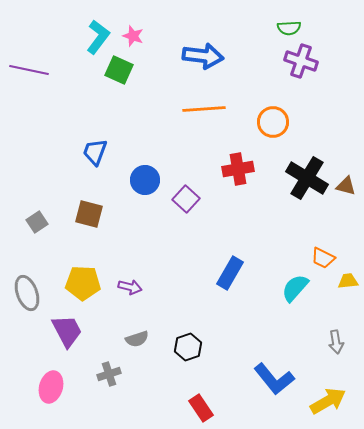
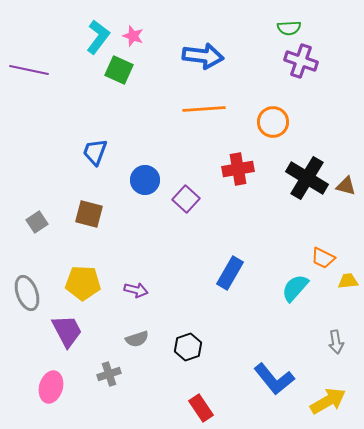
purple arrow: moved 6 px right, 3 px down
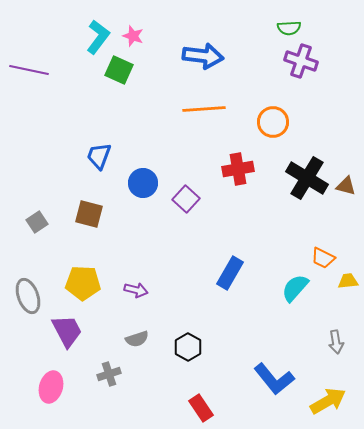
blue trapezoid: moved 4 px right, 4 px down
blue circle: moved 2 px left, 3 px down
gray ellipse: moved 1 px right, 3 px down
black hexagon: rotated 12 degrees counterclockwise
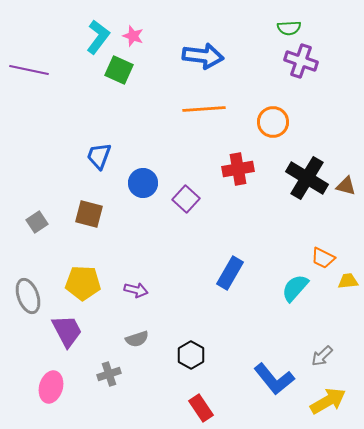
gray arrow: moved 14 px left, 14 px down; rotated 55 degrees clockwise
black hexagon: moved 3 px right, 8 px down
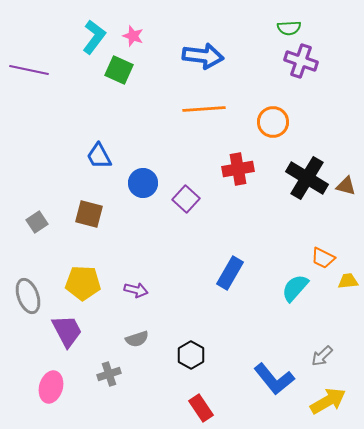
cyan L-shape: moved 4 px left
blue trapezoid: rotated 48 degrees counterclockwise
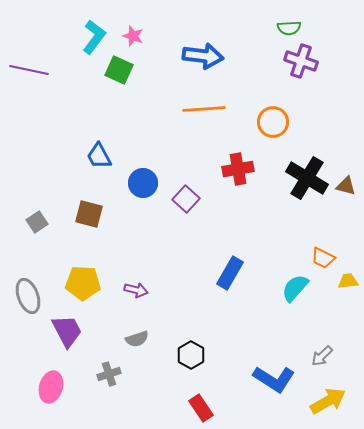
blue L-shape: rotated 18 degrees counterclockwise
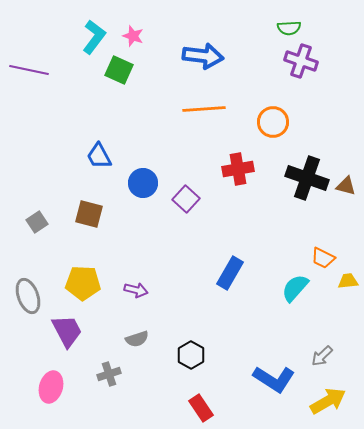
black cross: rotated 12 degrees counterclockwise
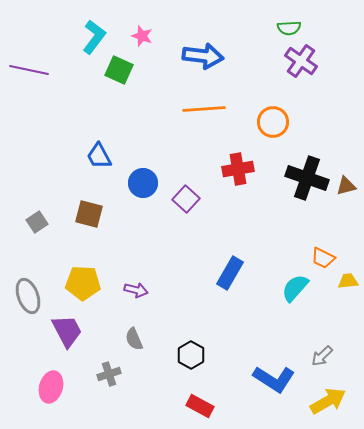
pink star: moved 9 px right
purple cross: rotated 16 degrees clockwise
brown triangle: rotated 30 degrees counterclockwise
gray semicircle: moved 3 px left; rotated 85 degrees clockwise
red rectangle: moved 1 px left, 2 px up; rotated 28 degrees counterclockwise
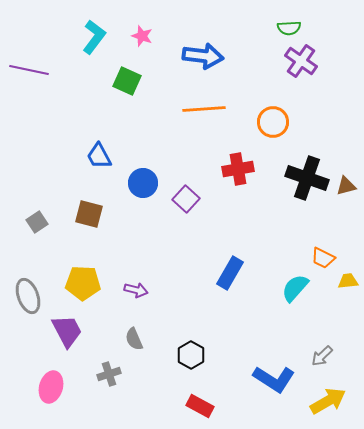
green square: moved 8 px right, 11 px down
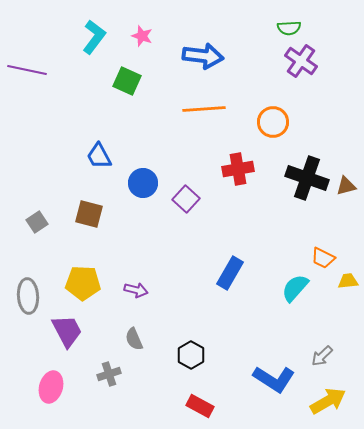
purple line: moved 2 px left
gray ellipse: rotated 16 degrees clockwise
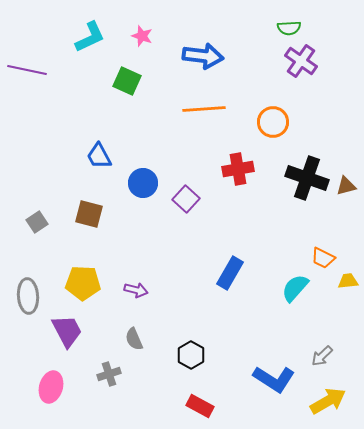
cyan L-shape: moved 4 px left; rotated 28 degrees clockwise
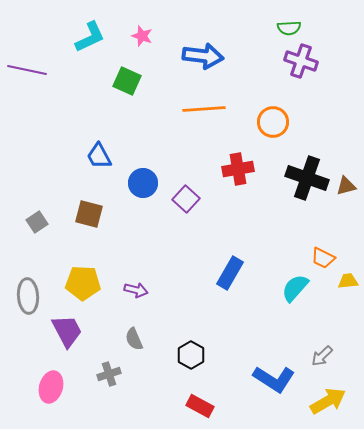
purple cross: rotated 16 degrees counterclockwise
